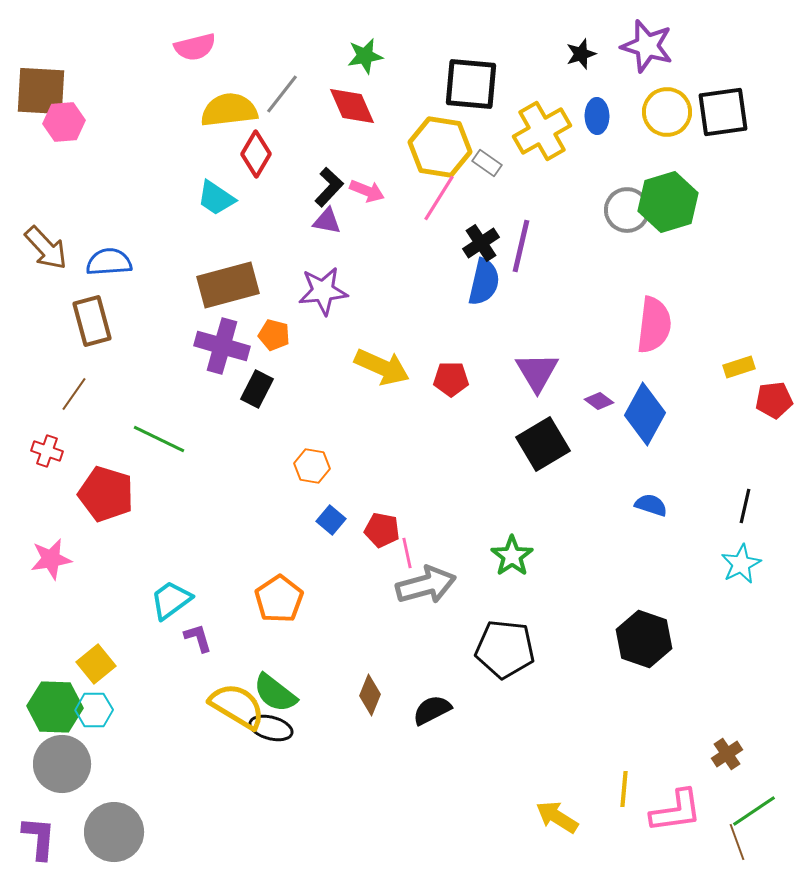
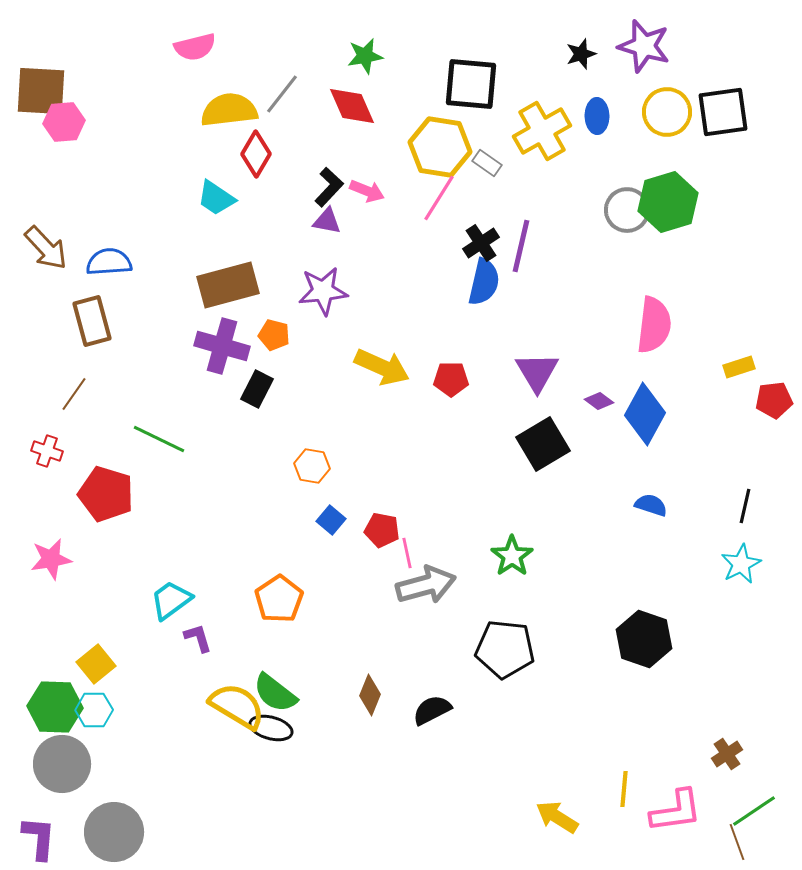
purple star at (647, 46): moved 3 px left
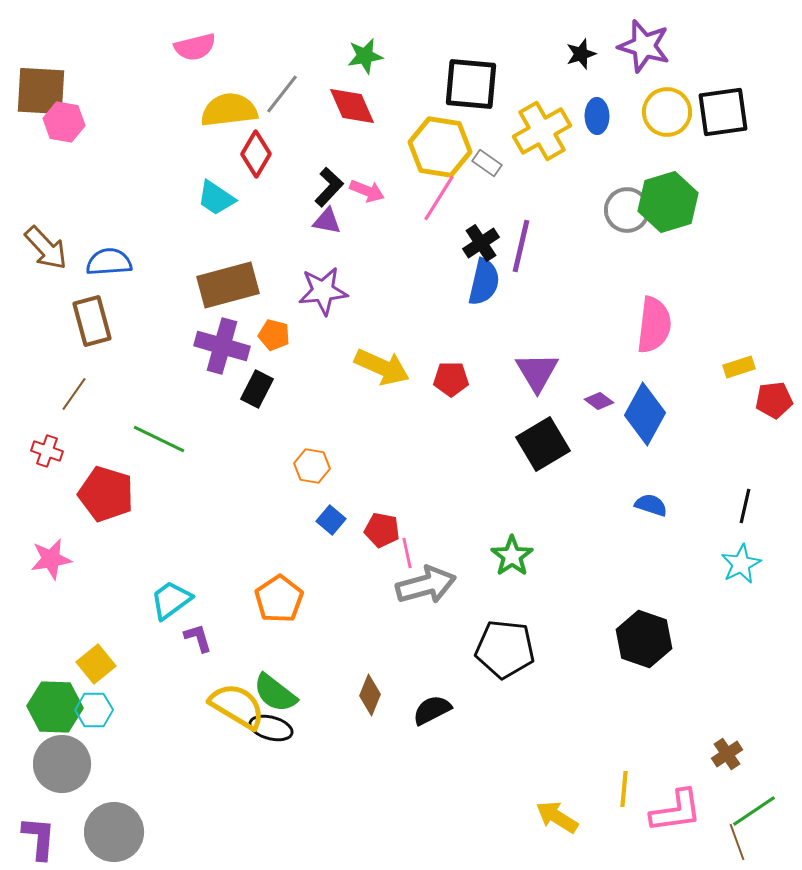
pink hexagon at (64, 122): rotated 15 degrees clockwise
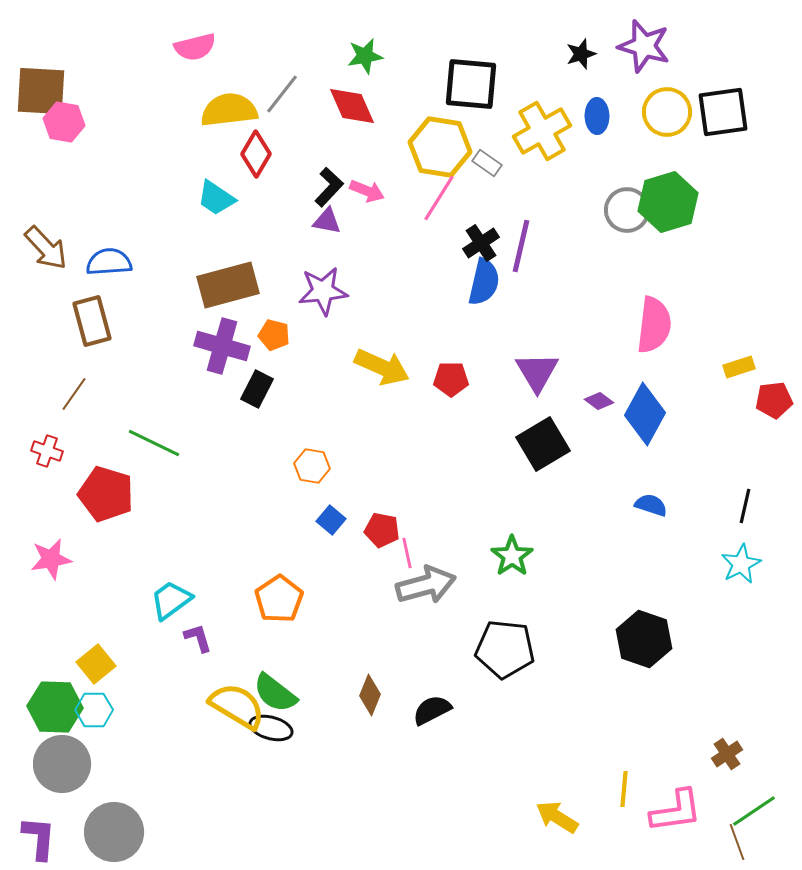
green line at (159, 439): moved 5 px left, 4 px down
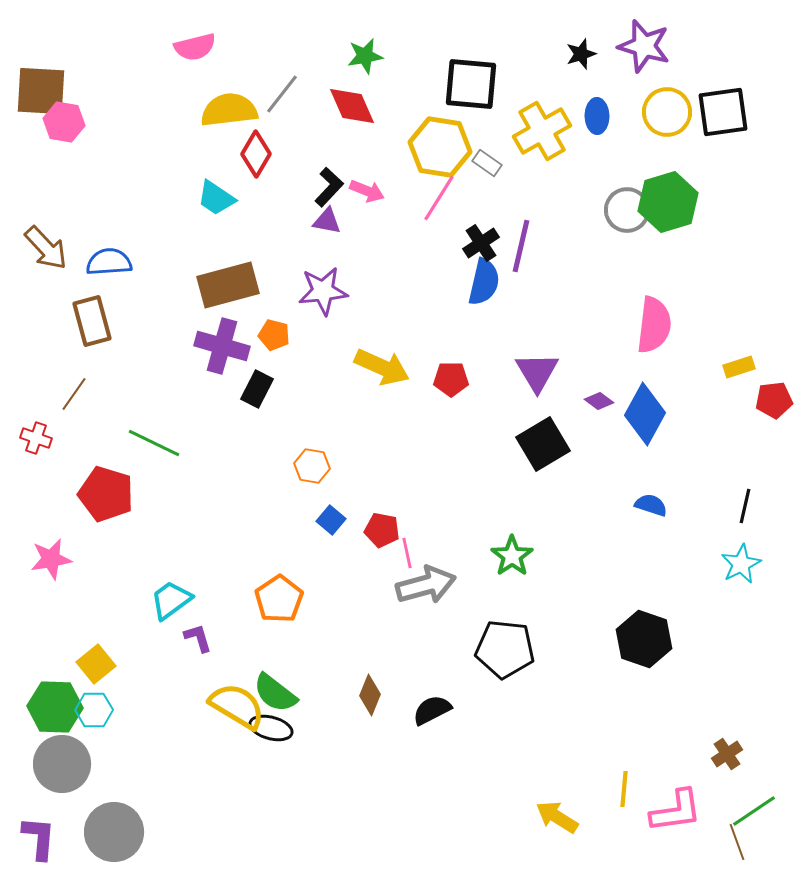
red cross at (47, 451): moved 11 px left, 13 px up
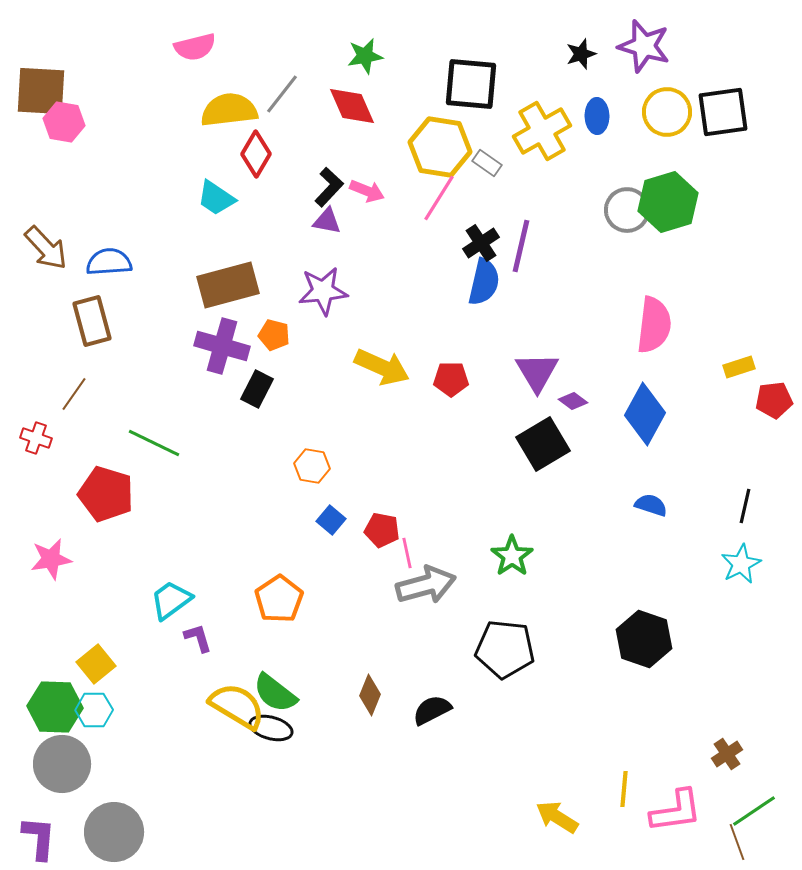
purple diamond at (599, 401): moved 26 px left
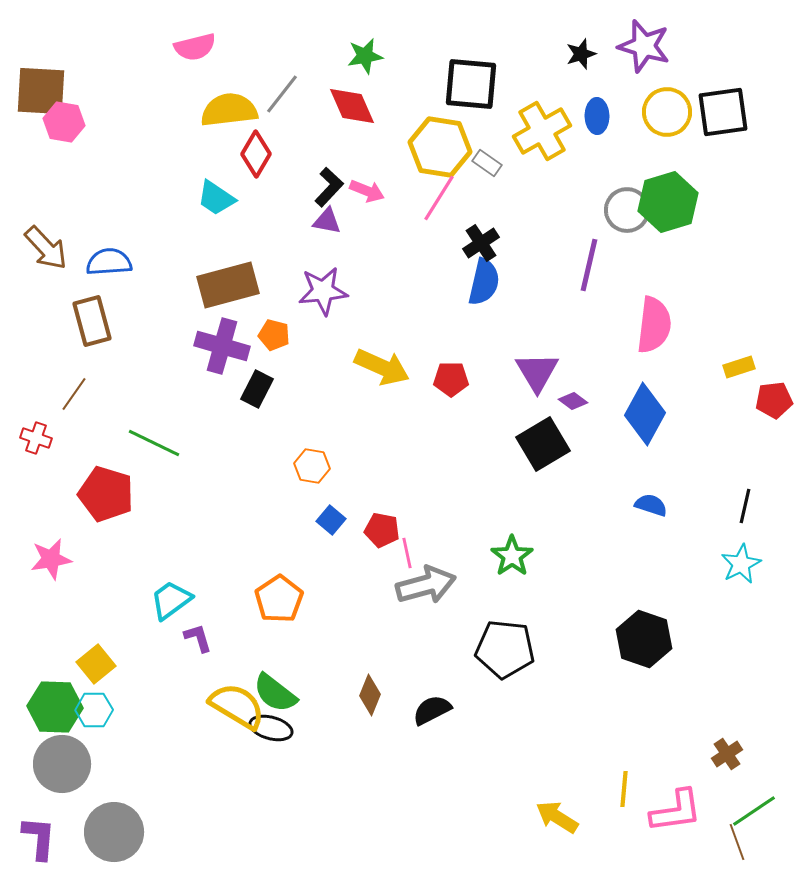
purple line at (521, 246): moved 68 px right, 19 px down
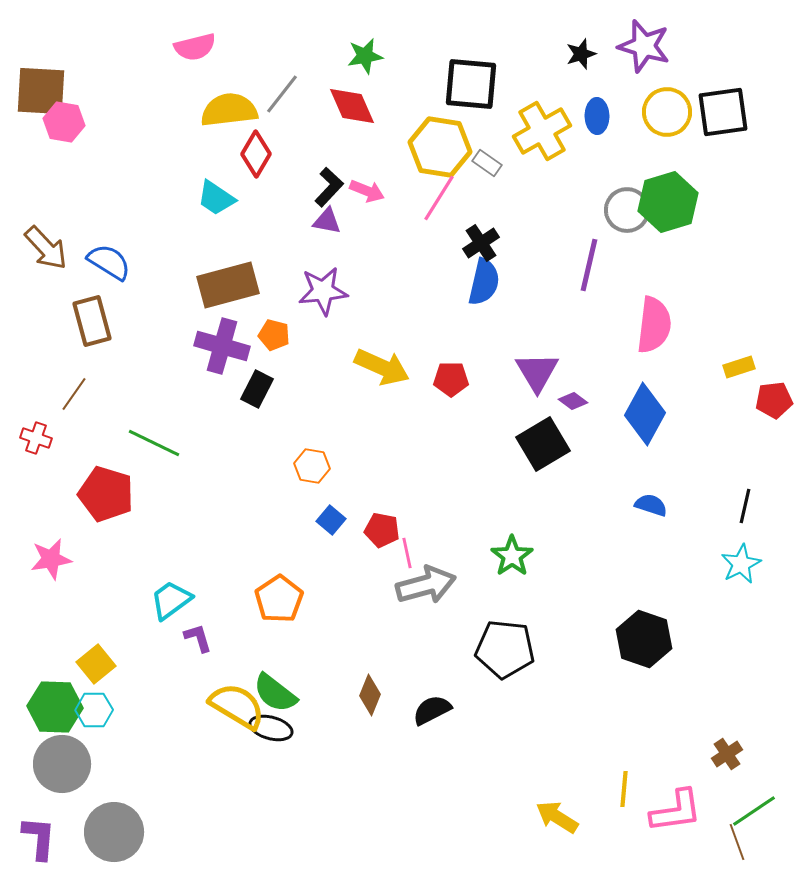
blue semicircle at (109, 262): rotated 36 degrees clockwise
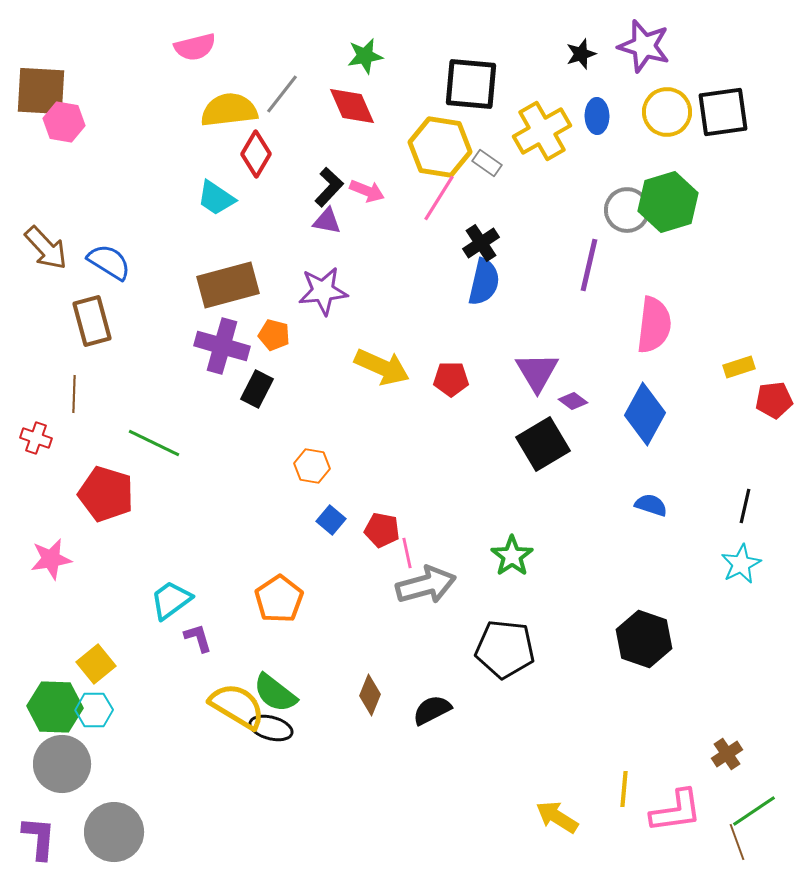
brown line at (74, 394): rotated 33 degrees counterclockwise
